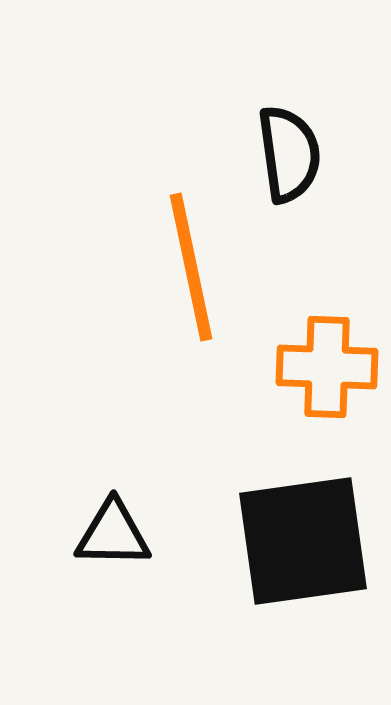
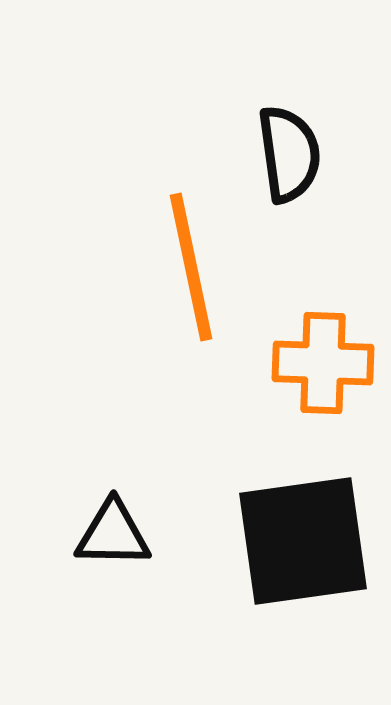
orange cross: moved 4 px left, 4 px up
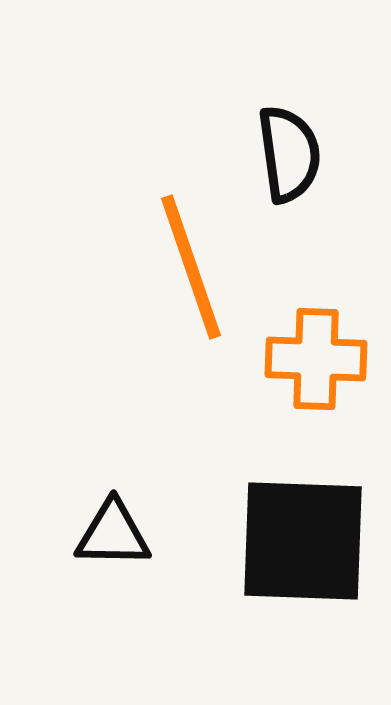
orange line: rotated 7 degrees counterclockwise
orange cross: moved 7 px left, 4 px up
black square: rotated 10 degrees clockwise
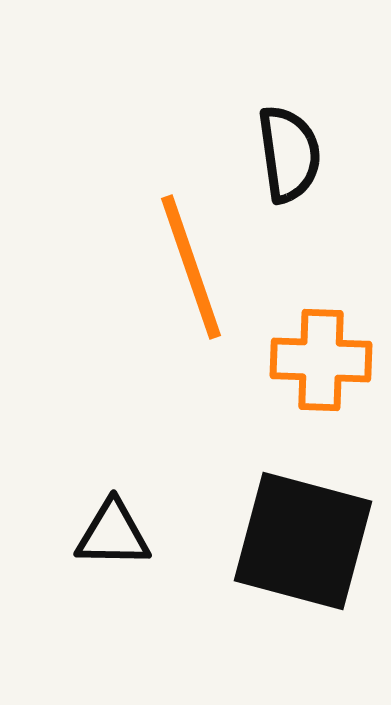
orange cross: moved 5 px right, 1 px down
black square: rotated 13 degrees clockwise
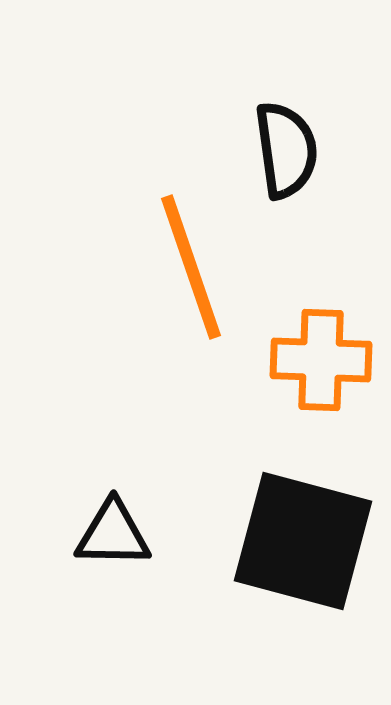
black semicircle: moved 3 px left, 4 px up
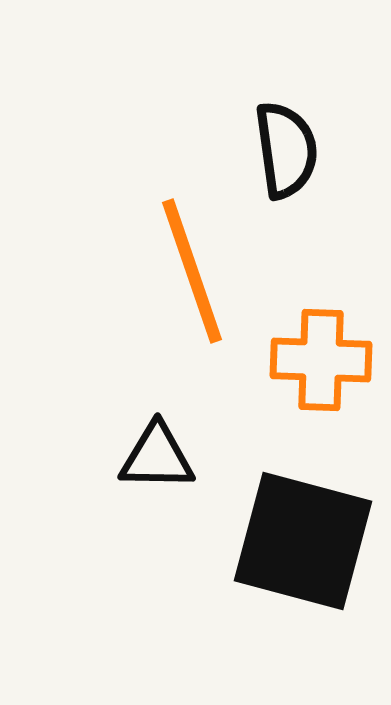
orange line: moved 1 px right, 4 px down
black triangle: moved 44 px right, 77 px up
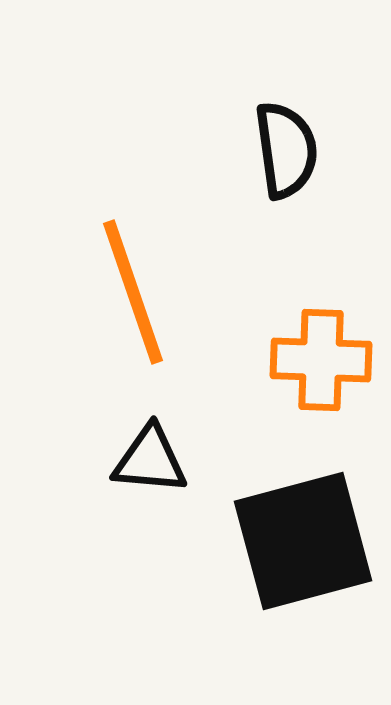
orange line: moved 59 px left, 21 px down
black triangle: moved 7 px left, 3 px down; rotated 4 degrees clockwise
black square: rotated 30 degrees counterclockwise
